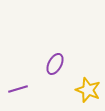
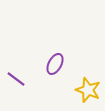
purple line: moved 2 px left, 10 px up; rotated 54 degrees clockwise
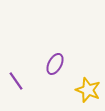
purple line: moved 2 px down; rotated 18 degrees clockwise
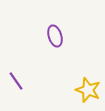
purple ellipse: moved 28 px up; rotated 45 degrees counterclockwise
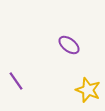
purple ellipse: moved 14 px right, 9 px down; rotated 35 degrees counterclockwise
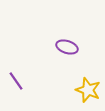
purple ellipse: moved 2 px left, 2 px down; rotated 20 degrees counterclockwise
